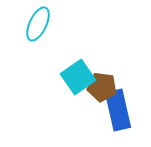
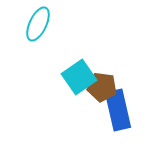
cyan square: moved 1 px right
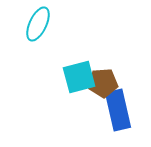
cyan square: rotated 20 degrees clockwise
brown pentagon: moved 1 px right, 4 px up; rotated 12 degrees counterclockwise
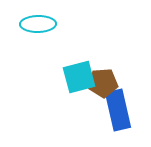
cyan ellipse: rotated 64 degrees clockwise
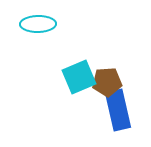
cyan square: rotated 8 degrees counterclockwise
brown pentagon: moved 4 px right, 1 px up
